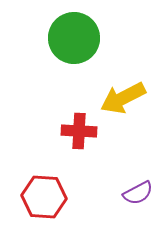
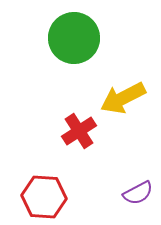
red cross: rotated 36 degrees counterclockwise
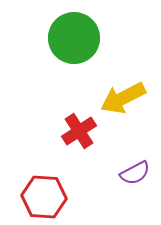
purple semicircle: moved 3 px left, 20 px up
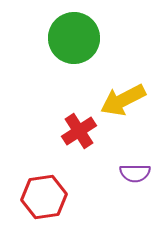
yellow arrow: moved 2 px down
purple semicircle: rotated 28 degrees clockwise
red hexagon: rotated 12 degrees counterclockwise
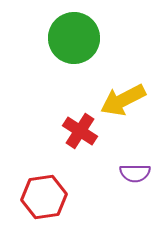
red cross: moved 1 px right; rotated 24 degrees counterclockwise
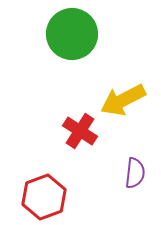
green circle: moved 2 px left, 4 px up
purple semicircle: rotated 84 degrees counterclockwise
red hexagon: rotated 12 degrees counterclockwise
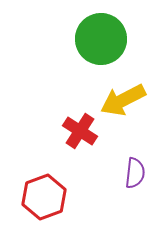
green circle: moved 29 px right, 5 px down
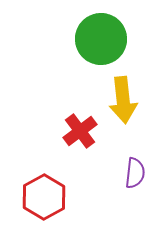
yellow arrow: rotated 69 degrees counterclockwise
red cross: rotated 20 degrees clockwise
red hexagon: rotated 9 degrees counterclockwise
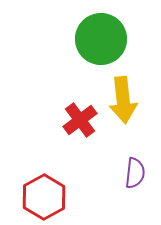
red cross: moved 11 px up
